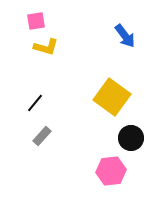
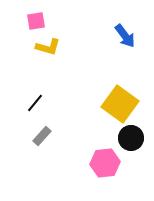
yellow L-shape: moved 2 px right
yellow square: moved 8 px right, 7 px down
pink hexagon: moved 6 px left, 8 px up
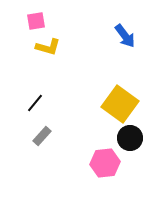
black circle: moved 1 px left
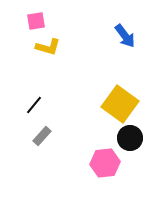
black line: moved 1 px left, 2 px down
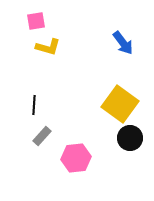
blue arrow: moved 2 px left, 7 px down
black line: rotated 36 degrees counterclockwise
pink hexagon: moved 29 px left, 5 px up
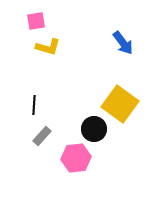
black circle: moved 36 px left, 9 px up
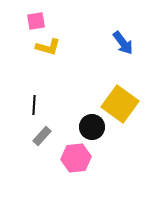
black circle: moved 2 px left, 2 px up
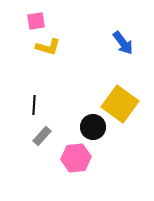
black circle: moved 1 px right
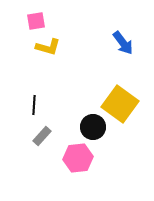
pink hexagon: moved 2 px right
